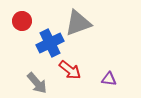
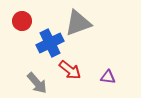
purple triangle: moved 1 px left, 2 px up
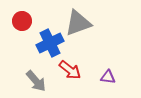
gray arrow: moved 1 px left, 2 px up
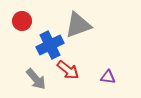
gray triangle: moved 2 px down
blue cross: moved 2 px down
red arrow: moved 2 px left
gray arrow: moved 2 px up
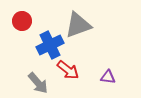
gray arrow: moved 2 px right, 4 px down
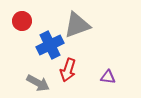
gray triangle: moved 1 px left
red arrow: rotated 70 degrees clockwise
gray arrow: rotated 20 degrees counterclockwise
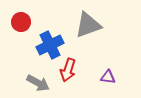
red circle: moved 1 px left, 1 px down
gray triangle: moved 11 px right
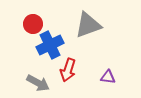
red circle: moved 12 px right, 2 px down
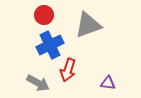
red circle: moved 11 px right, 9 px up
purple triangle: moved 6 px down
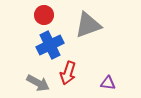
red arrow: moved 3 px down
